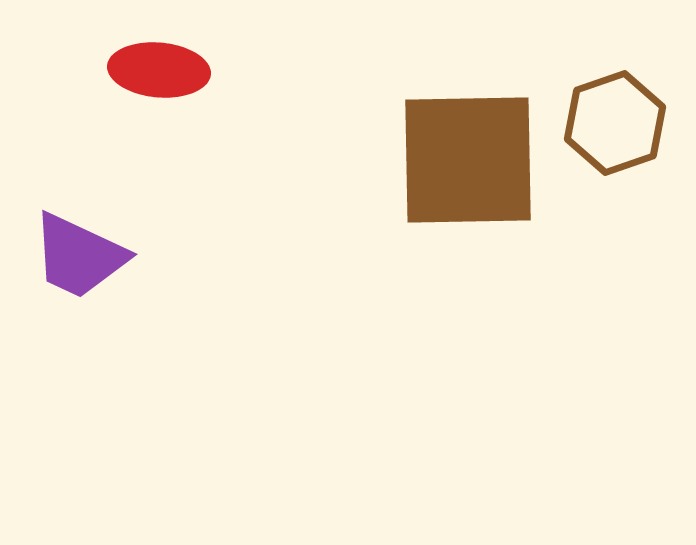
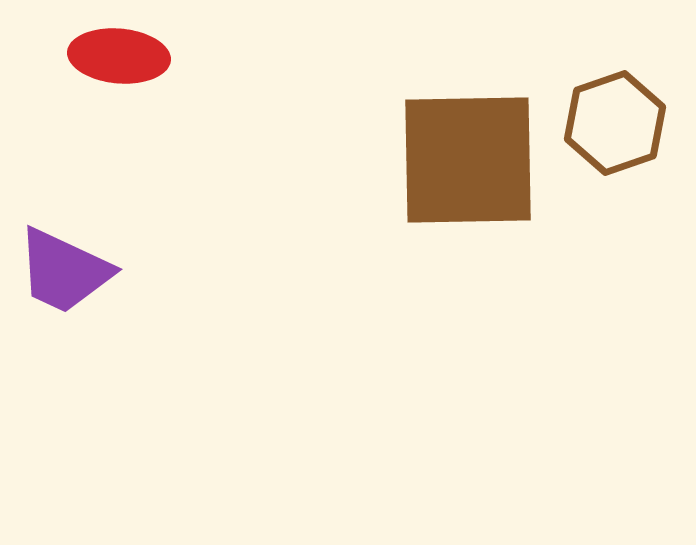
red ellipse: moved 40 px left, 14 px up
purple trapezoid: moved 15 px left, 15 px down
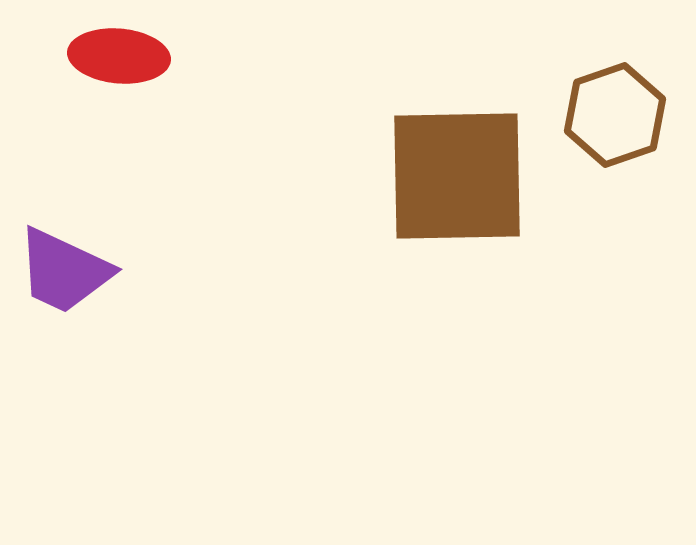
brown hexagon: moved 8 px up
brown square: moved 11 px left, 16 px down
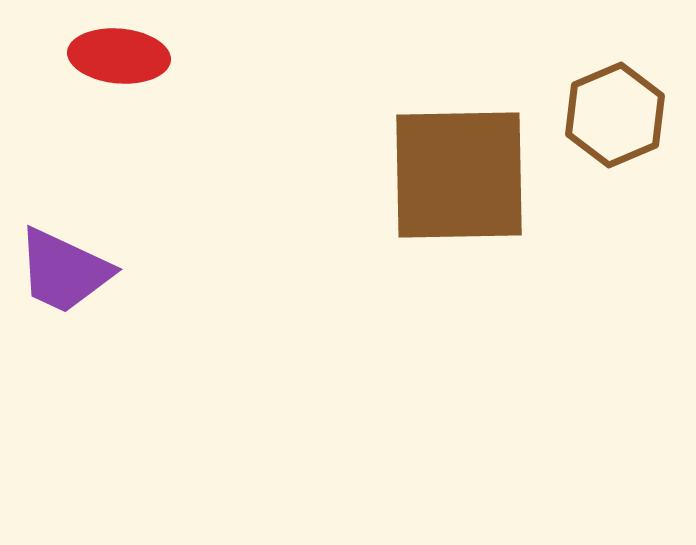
brown hexagon: rotated 4 degrees counterclockwise
brown square: moved 2 px right, 1 px up
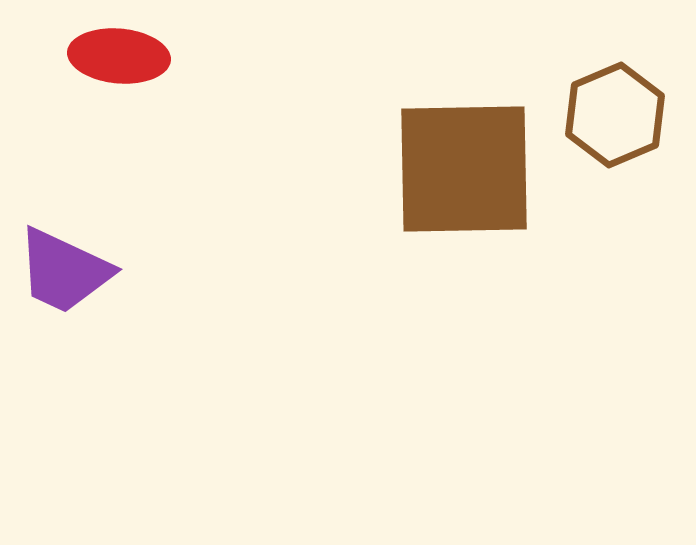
brown square: moved 5 px right, 6 px up
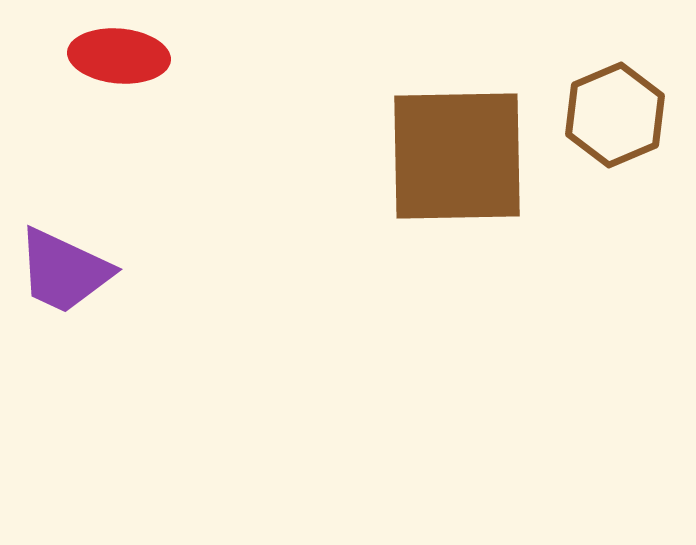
brown square: moved 7 px left, 13 px up
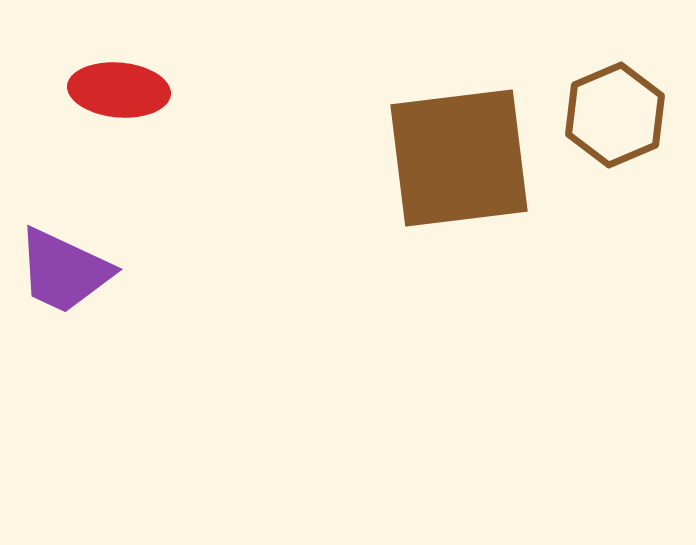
red ellipse: moved 34 px down
brown square: moved 2 px right, 2 px down; rotated 6 degrees counterclockwise
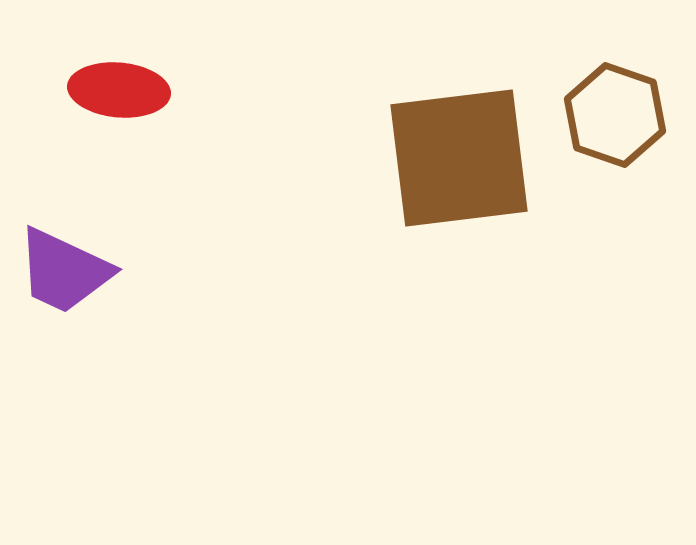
brown hexagon: rotated 18 degrees counterclockwise
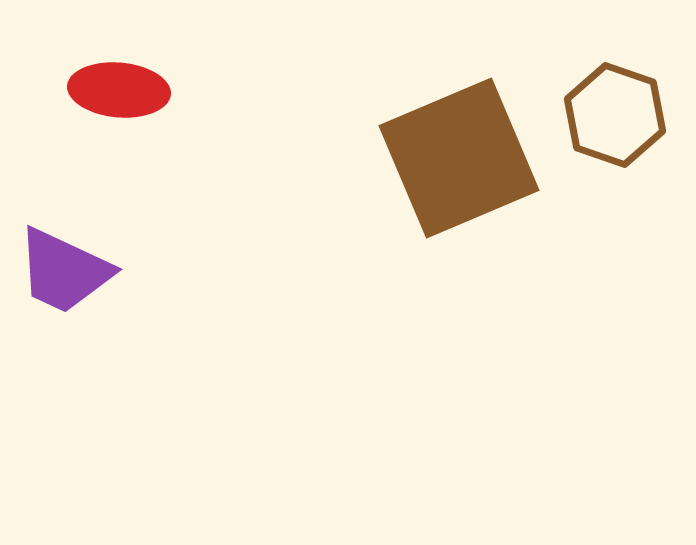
brown square: rotated 16 degrees counterclockwise
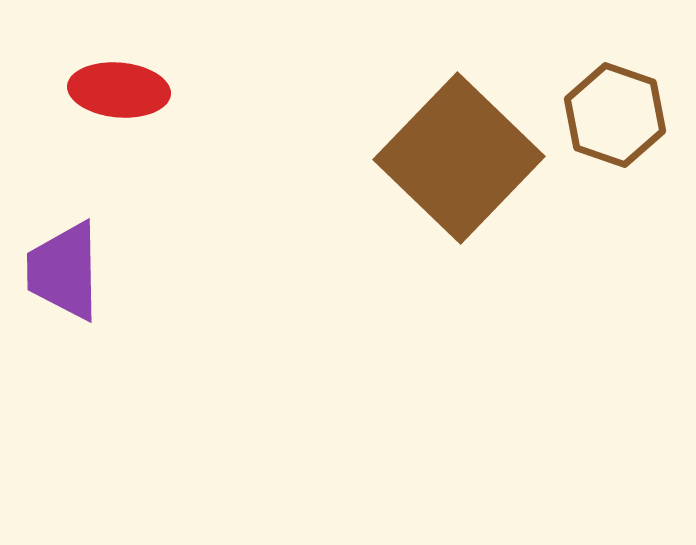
brown square: rotated 23 degrees counterclockwise
purple trapezoid: rotated 64 degrees clockwise
